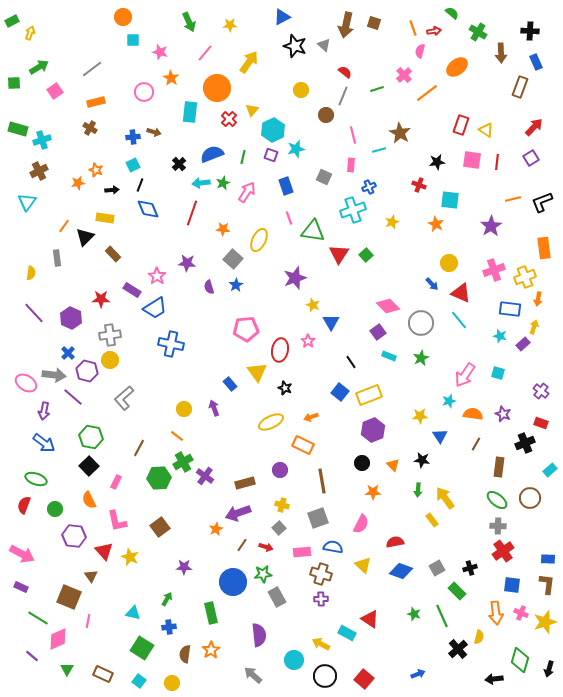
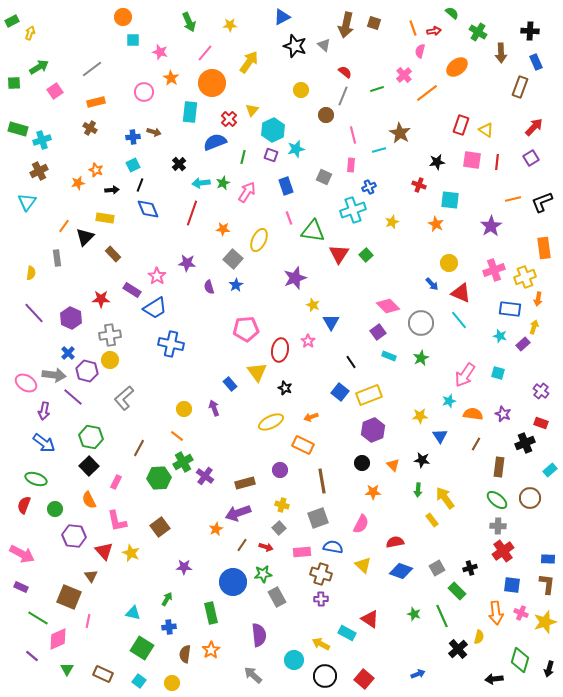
orange circle at (217, 88): moved 5 px left, 5 px up
blue semicircle at (212, 154): moved 3 px right, 12 px up
yellow star at (130, 557): moved 1 px right, 4 px up
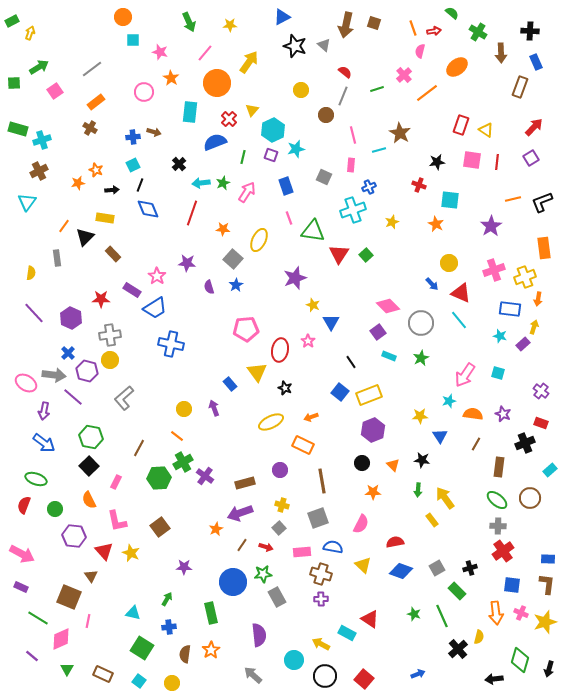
orange circle at (212, 83): moved 5 px right
orange rectangle at (96, 102): rotated 24 degrees counterclockwise
purple arrow at (238, 513): moved 2 px right
pink diamond at (58, 639): moved 3 px right
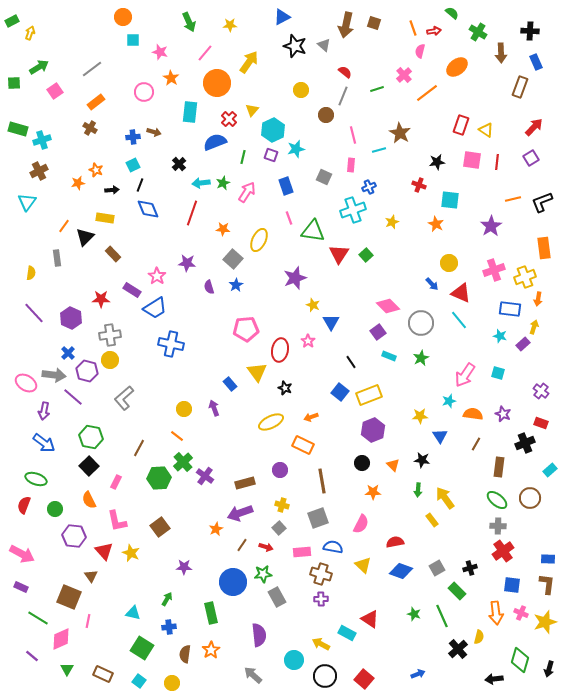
green cross at (183, 462): rotated 12 degrees counterclockwise
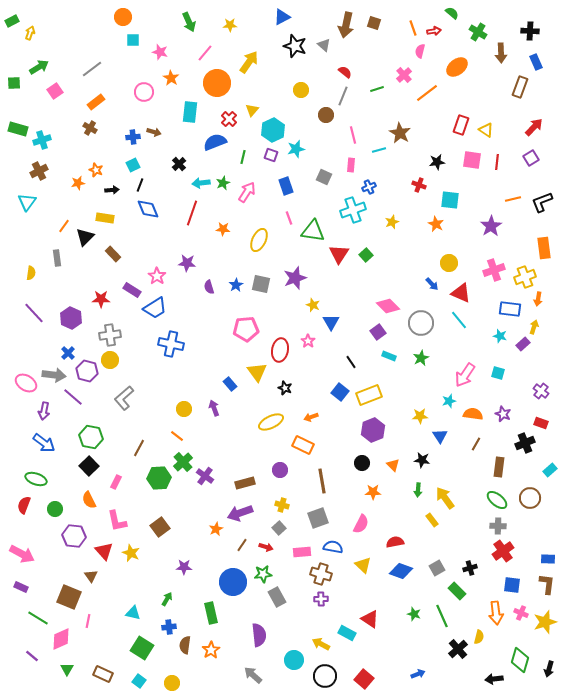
gray square at (233, 259): moved 28 px right, 25 px down; rotated 30 degrees counterclockwise
brown semicircle at (185, 654): moved 9 px up
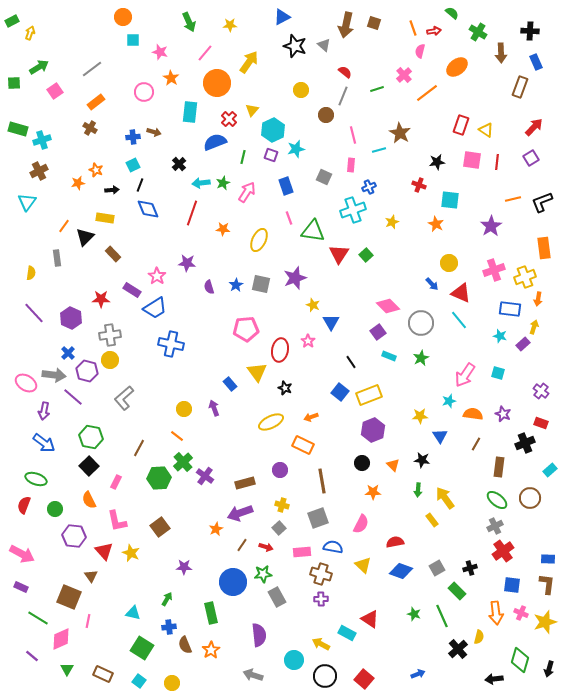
gray cross at (498, 526): moved 3 px left; rotated 28 degrees counterclockwise
brown semicircle at (185, 645): rotated 30 degrees counterclockwise
gray arrow at (253, 675): rotated 24 degrees counterclockwise
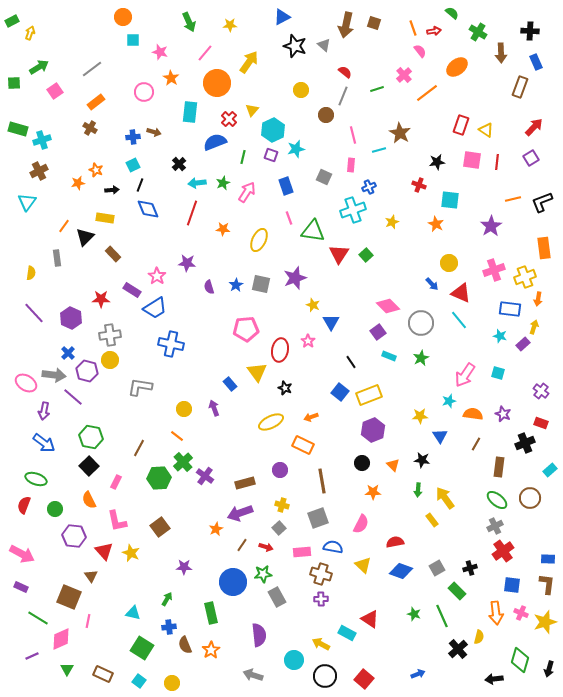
pink semicircle at (420, 51): rotated 128 degrees clockwise
cyan arrow at (201, 183): moved 4 px left
gray L-shape at (124, 398): moved 16 px right, 11 px up; rotated 50 degrees clockwise
purple line at (32, 656): rotated 64 degrees counterclockwise
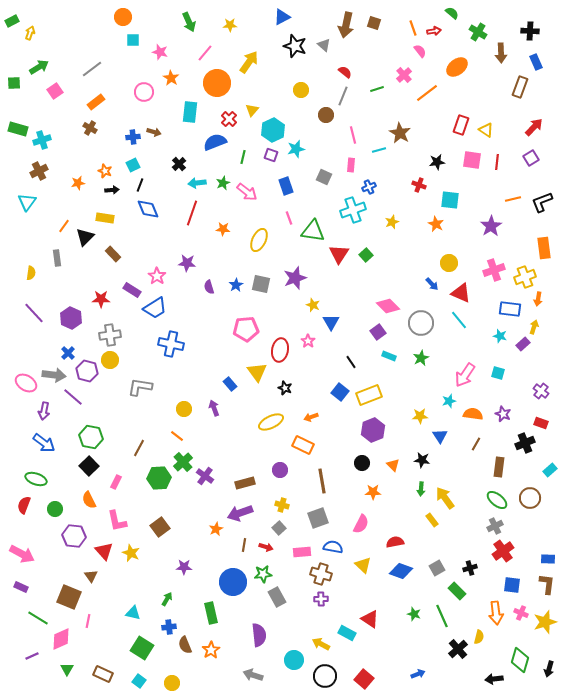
orange star at (96, 170): moved 9 px right, 1 px down
pink arrow at (247, 192): rotated 95 degrees clockwise
green arrow at (418, 490): moved 3 px right, 1 px up
brown line at (242, 545): moved 2 px right; rotated 24 degrees counterclockwise
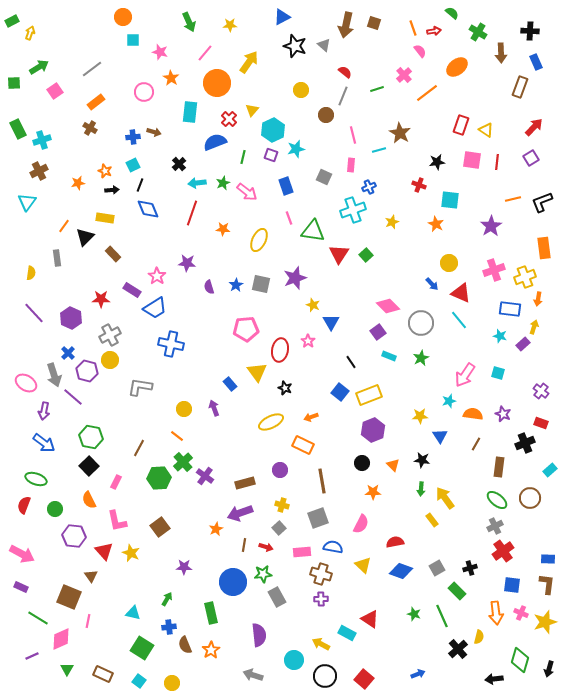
green rectangle at (18, 129): rotated 48 degrees clockwise
gray cross at (110, 335): rotated 20 degrees counterclockwise
gray arrow at (54, 375): rotated 65 degrees clockwise
